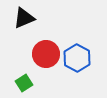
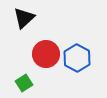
black triangle: rotated 20 degrees counterclockwise
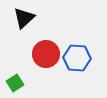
blue hexagon: rotated 24 degrees counterclockwise
green square: moved 9 px left
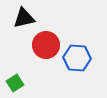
black triangle: rotated 30 degrees clockwise
red circle: moved 9 px up
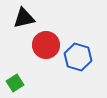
blue hexagon: moved 1 px right, 1 px up; rotated 12 degrees clockwise
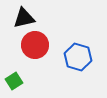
red circle: moved 11 px left
green square: moved 1 px left, 2 px up
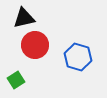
green square: moved 2 px right, 1 px up
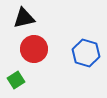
red circle: moved 1 px left, 4 px down
blue hexagon: moved 8 px right, 4 px up
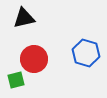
red circle: moved 10 px down
green square: rotated 18 degrees clockwise
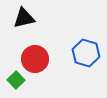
red circle: moved 1 px right
green square: rotated 30 degrees counterclockwise
